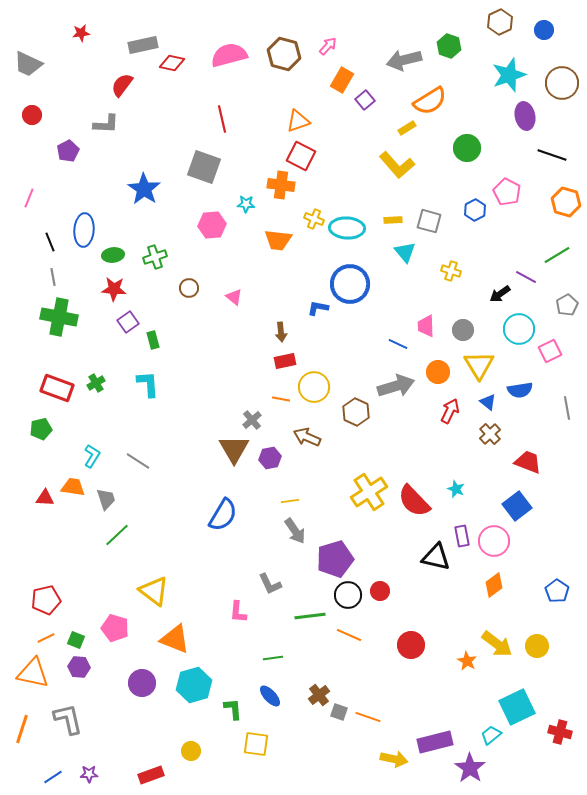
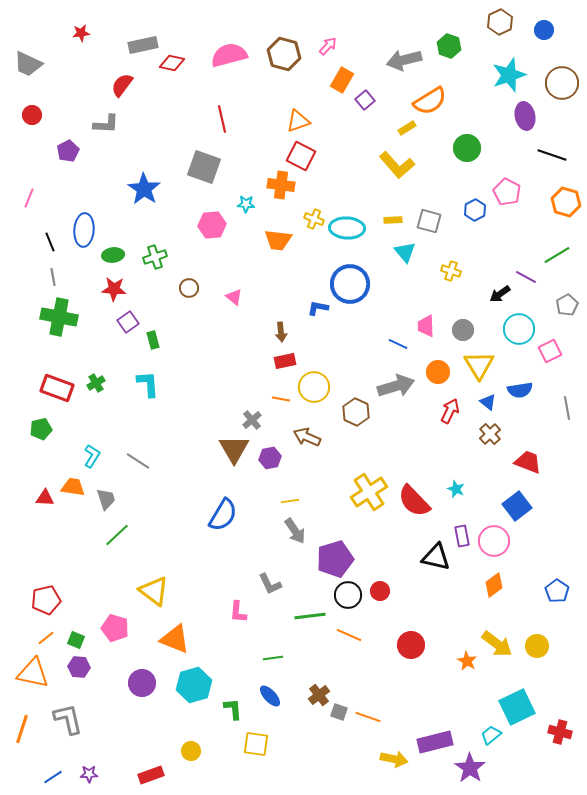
orange line at (46, 638): rotated 12 degrees counterclockwise
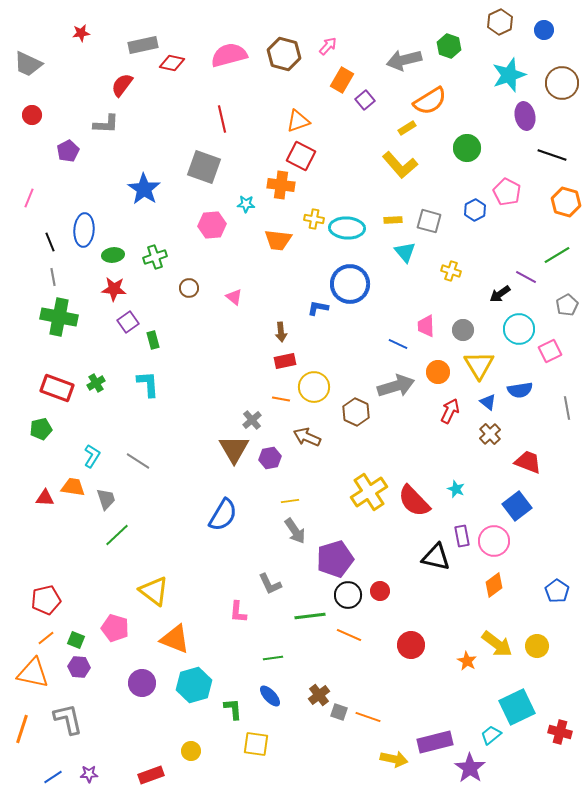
yellow L-shape at (397, 165): moved 3 px right
yellow cross at (314, 219): rotated 12 degrees counterclockwise
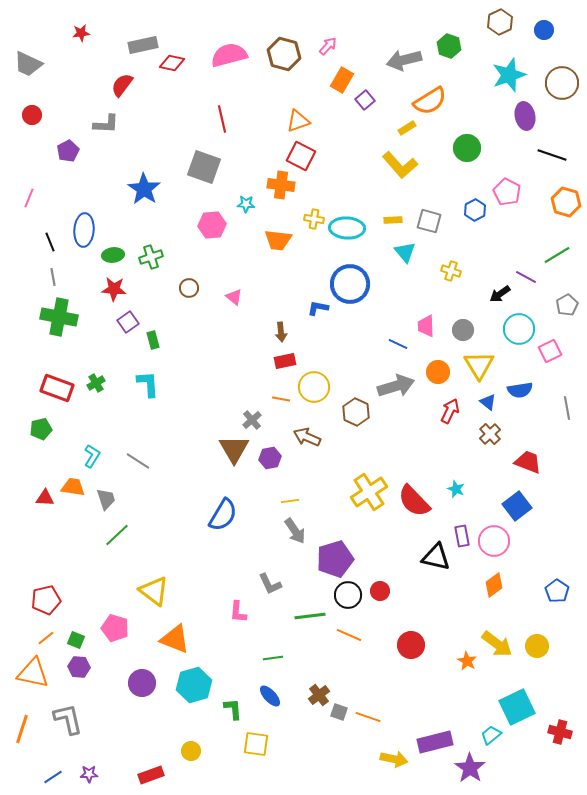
green cross at (155, 257): moved 4 px left
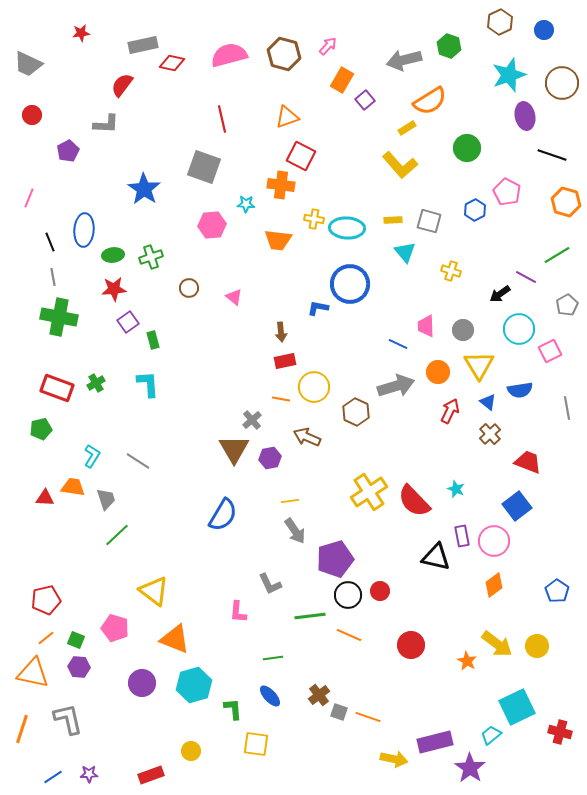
orange triangle at (298, 121): moved 11 px left, 4 px up
red star at (114, 289): rotated 10 degrees counterclockwise
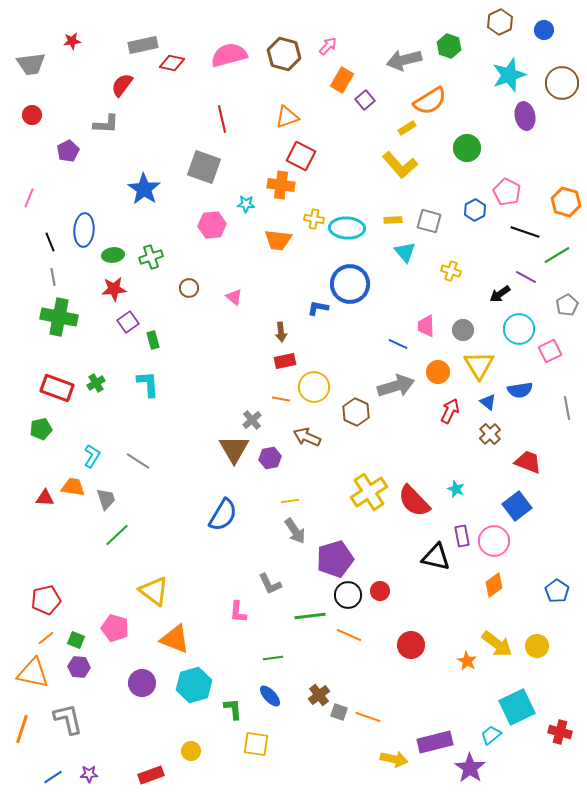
red star at (81, 33): moved 9 px left, 8 px down
gray trapezoid at (28, 64): moved 3 px right; rotated 32 degrees counterclockwise
black line at (552, 155): moved 27 px left, 77 px down
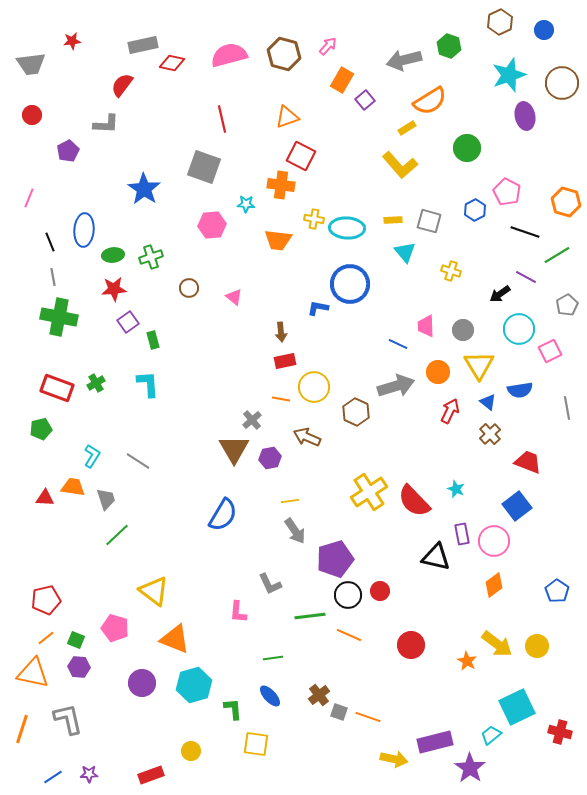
purple rectangle at (462, 536): moved 2 px up
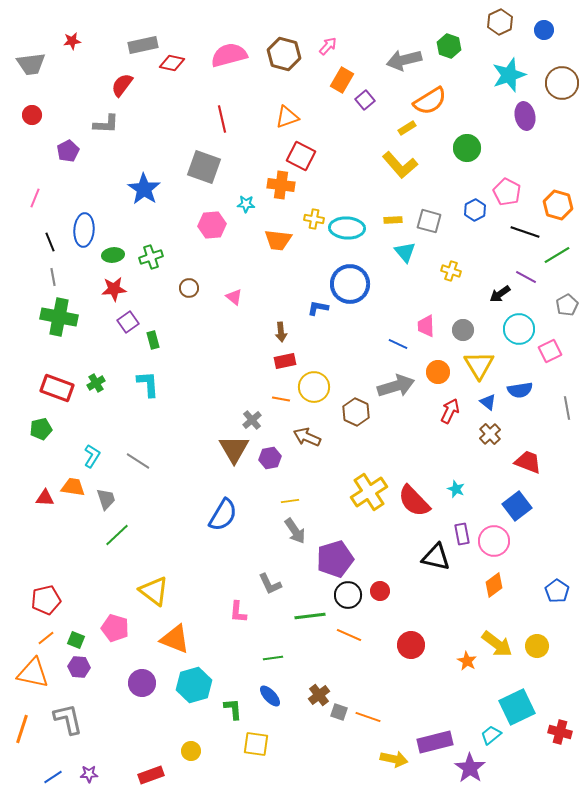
pink line at (29, 198): moved 6 px right
orange hexagon at (566, 202): moved 8 px left, 3 px down
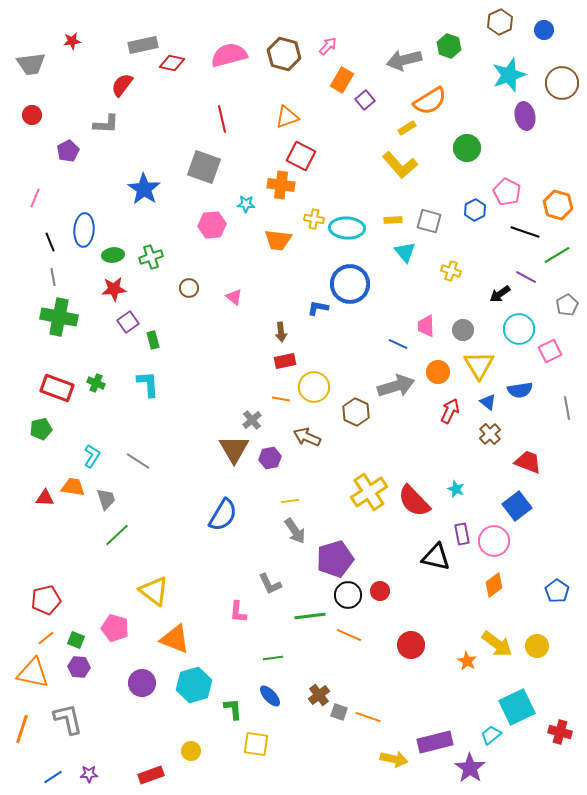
green cross at (96, 383): rotated 36 degrees counterclockwise
